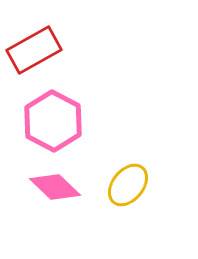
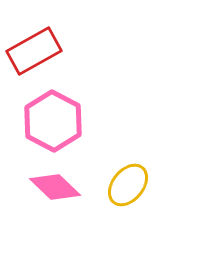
red rectangle: moved 1 px down
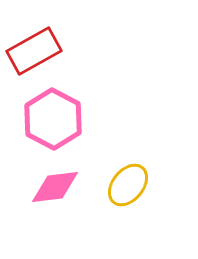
pink hexagon: moved 2 px up
pink diamond: rotated 51 degrees counterclockwise
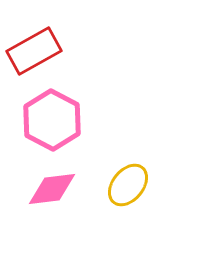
pink hexagon: moved 1 px left, 1 px down
pink diamond: moved 3 px left, 2 px down
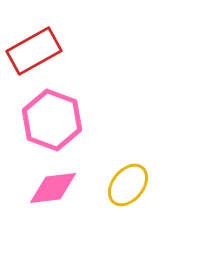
pink hexagon: rotated 8 degrees counterclockwise
pink diamond: moved 1 px right, 1 px up
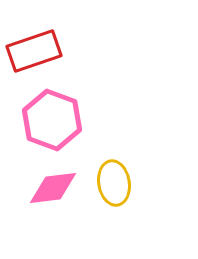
red rectangle: rotated 10 degrees clockwise
yellow ellipse: moved 14 px left, 2 px up; rotated 48 degrees counterclockwise
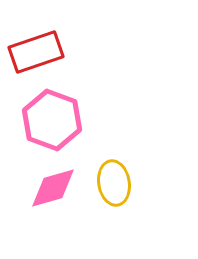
red rectangle: moved 2 px right, 1 px down
pink diamond: rotated 9 degrees counterclockwise
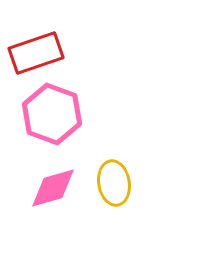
red rectangle: moved 1 px down
pink hexagon: moved 6 px up
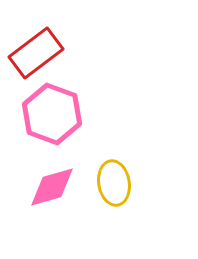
red rectangle: rotated 18 degrees counterclockwise
pink diamond: moved 1 px left, 1 px up
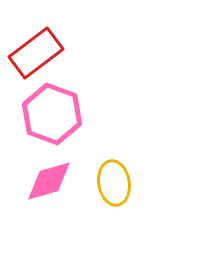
pink diamond: moved 3 px left, 6 px up
